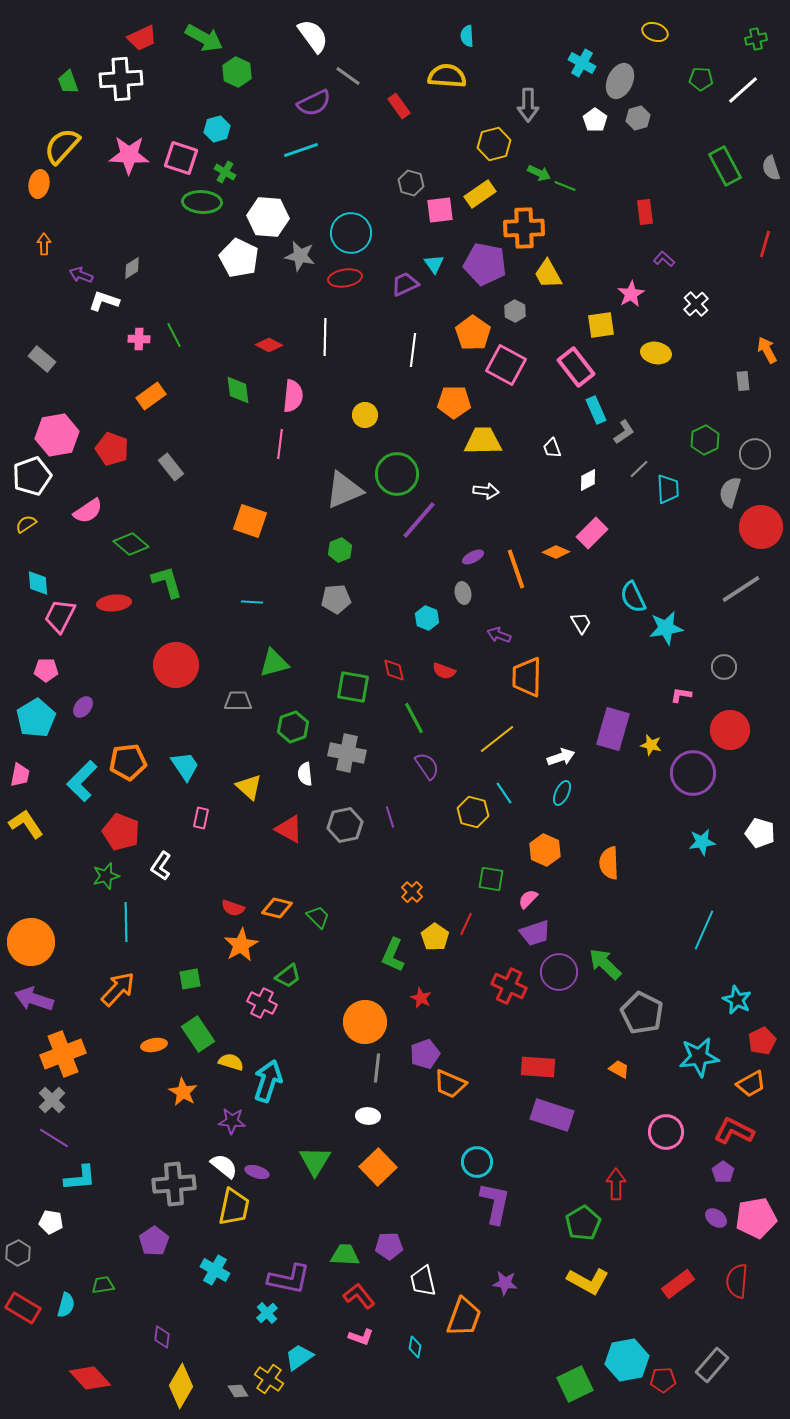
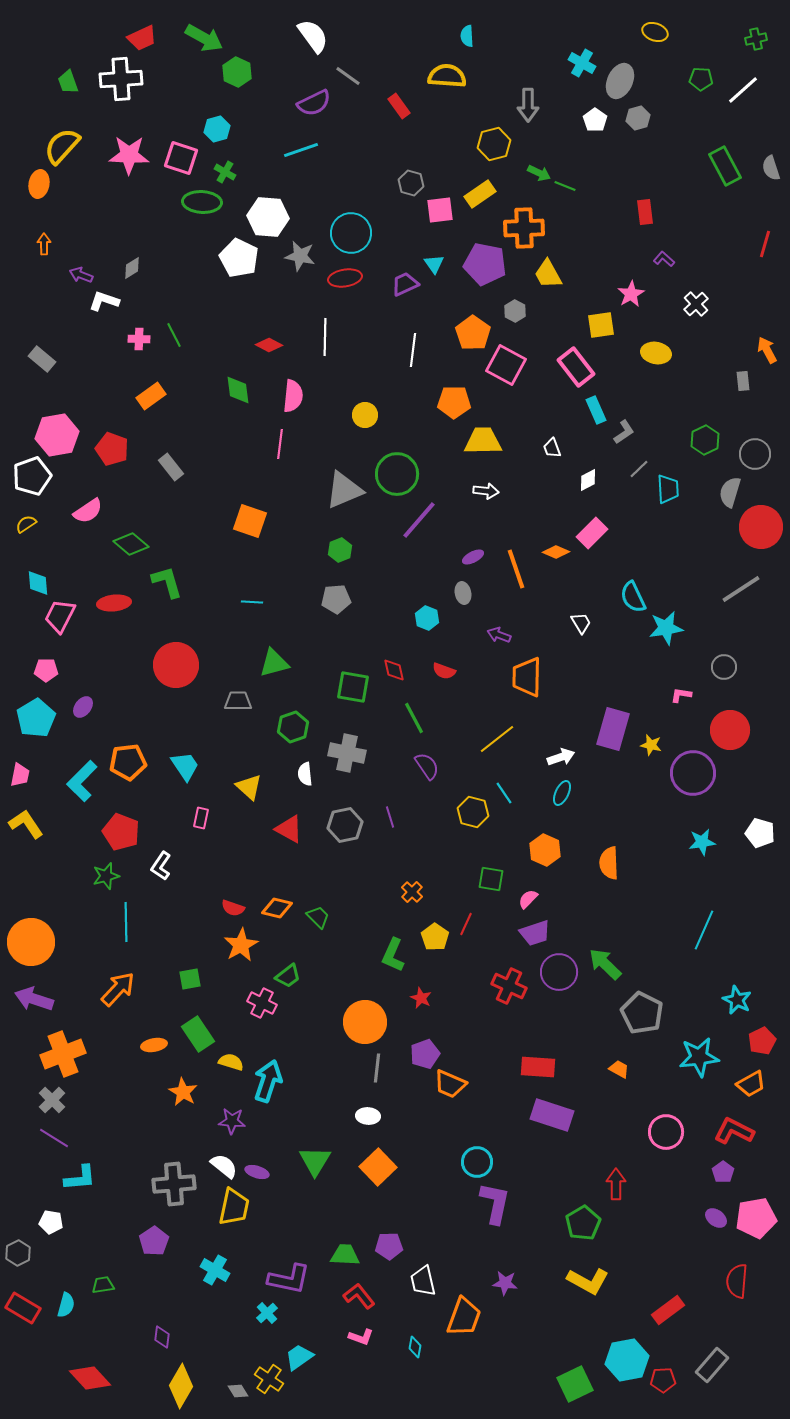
red rectangle at (678, 1284): moved 10 px left, 26 px down
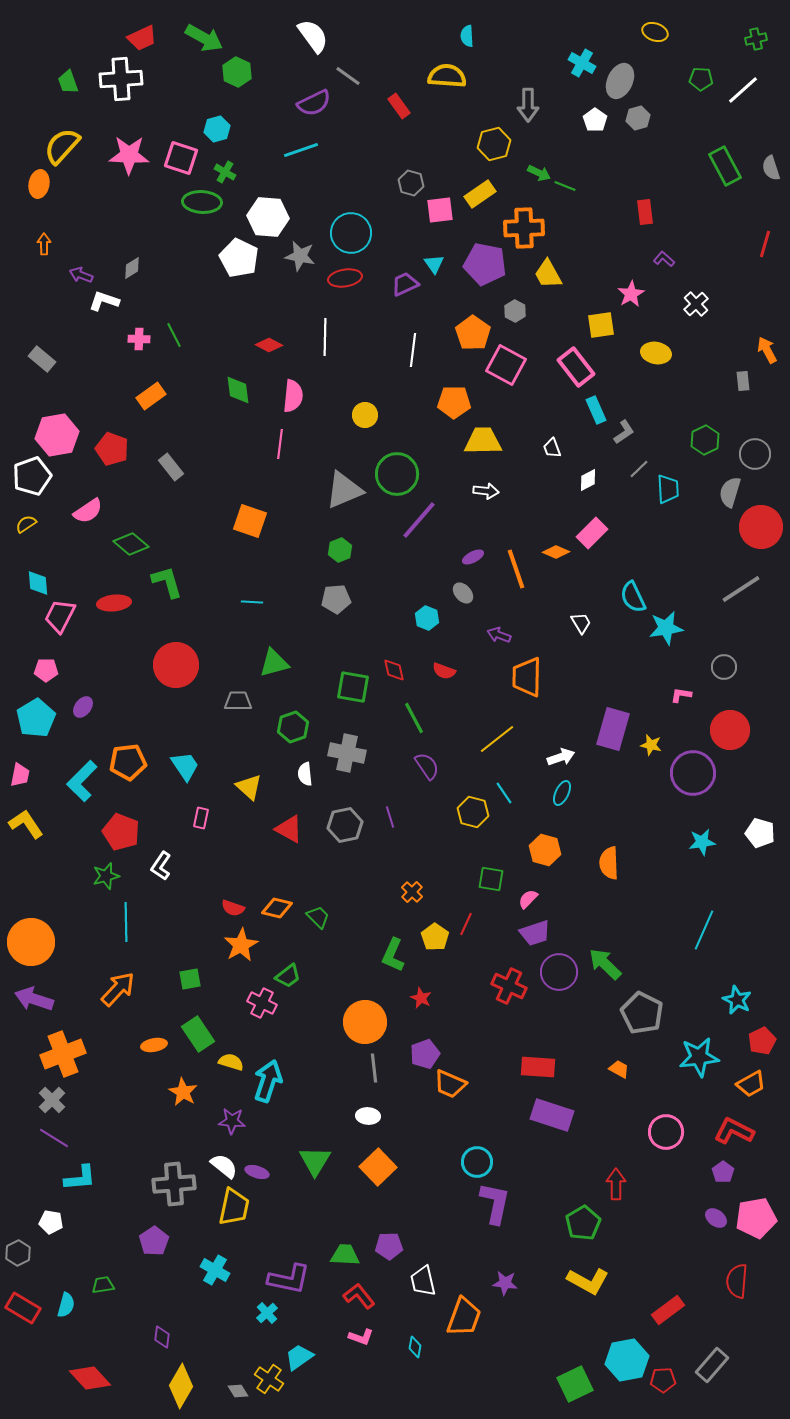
gray ellipse at (463, 593): rotated 30 degrees counterclockwise
orange hexagon at (545, 850): rotated 8 degrees counterclockwise
gray line at (377, 1068): moved 3 px left; rotated 12 degrees counterclockwise
